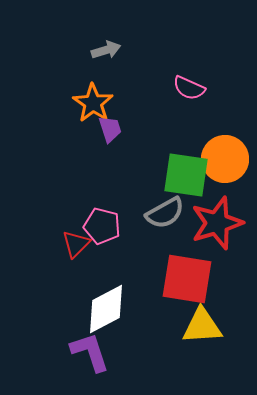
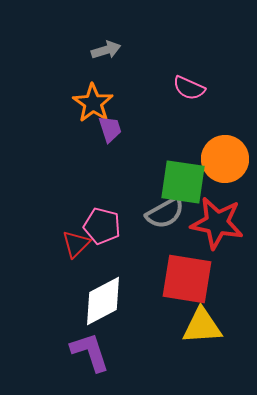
green square: moved 3 px left, 7 px down
red star: rotated 28 degrees clockwise
white diamond: moved 3 px left, 8 px up
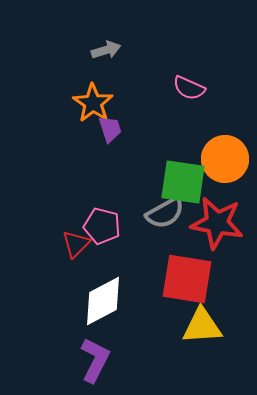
purple L-shape: moved 5 px right, 8 px down; rotated 45 degrees clockwise
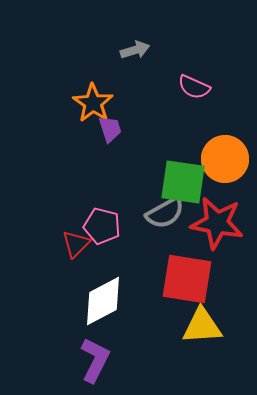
gray arrow: moved 29 px right
pink semicircle: moved 5 px right, 1 px up
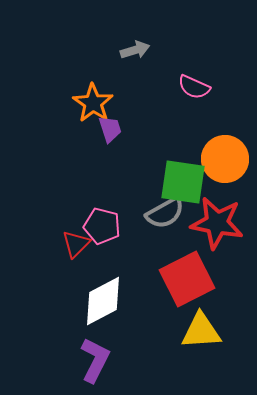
red square: rotated 36 degrees counterclockwise
yellow triangle: moved 1 px left, 5 px down
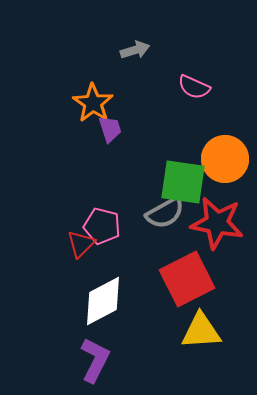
red triangle: moved 5 px right
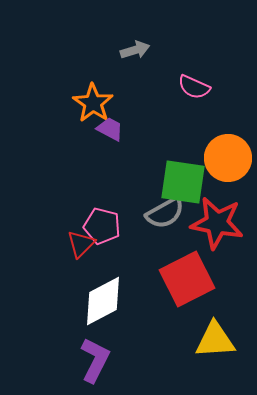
purple trapezoid: rotated 44 degrees counterclockwise
orange circle: moved 3 px right, 1 px up
yellow triangle: moved 14 px right, 9 px down
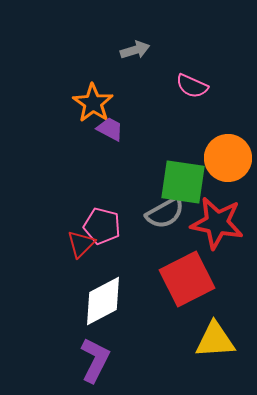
pink semicircle: moved 2 px left, 1 px up
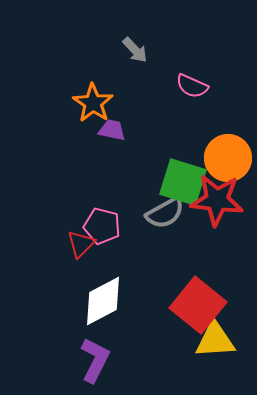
gray arrow: rotated 64 degrees clockwise
purple trapezoid: moved 2 px right, 1 px down; rotated 16 degrees counterclockwise
green square: rotated 9 degrees clockwise
red star: moved 23 px up; rotated 4 degrees counterclockwise
red square: moved 11 px right, 26 px down; rotated 24 degrees counterclockwise
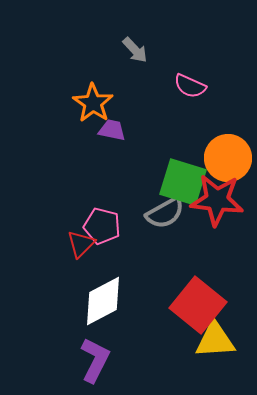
pink semicircle: moved 2 px left
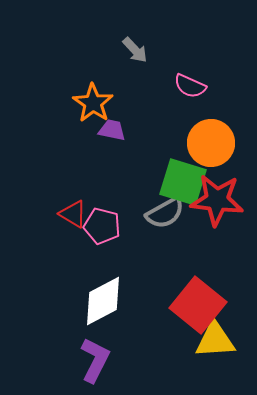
orange circle: moved 17 px left, 15 px up
red triangle: moved 8 px left, 30 px up; rotated 44 degrees counterclockwise
